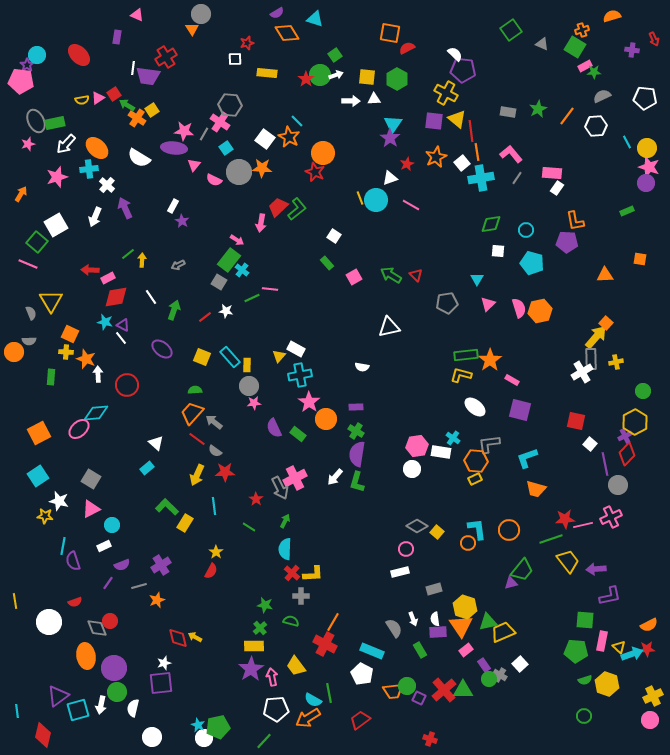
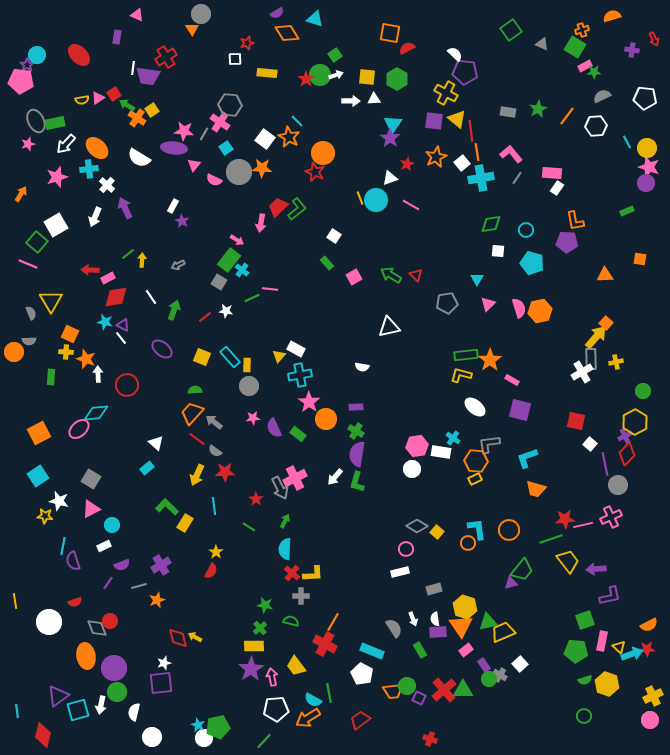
purple pentagon at (463, 70): moved 2 px right, 2 px down
pink star at (254, 403): moved 1 px left, 15 px down
green square at (585, 620): rotated 24 degrees counterclockwise
white semicircle at (133, 708): moved 1 px right, 4 px down
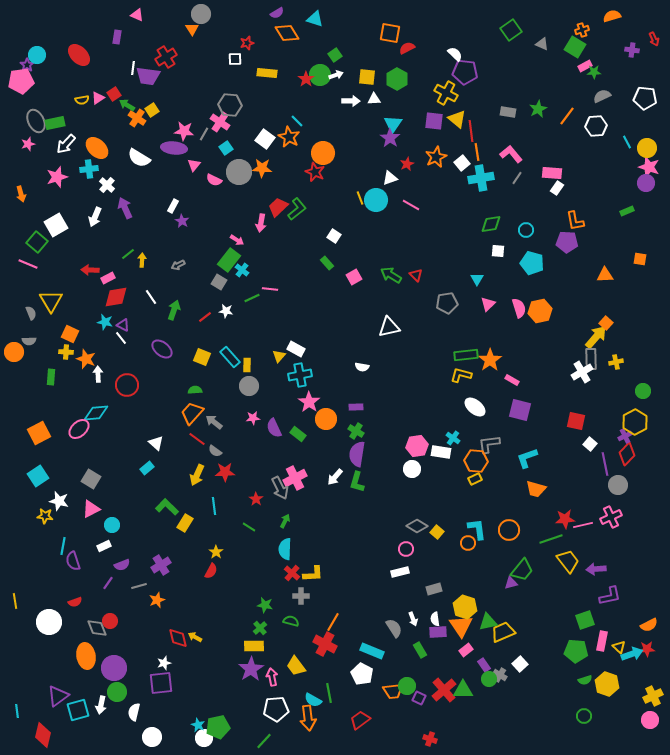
pink pentagon at (21, 81): rotated 15 degrees counterclockwise
orange arrow at (21, 194): rotated 133 degrees clockwise
orange arrow at (308, 718): rotated 65 degrees counterclockwise
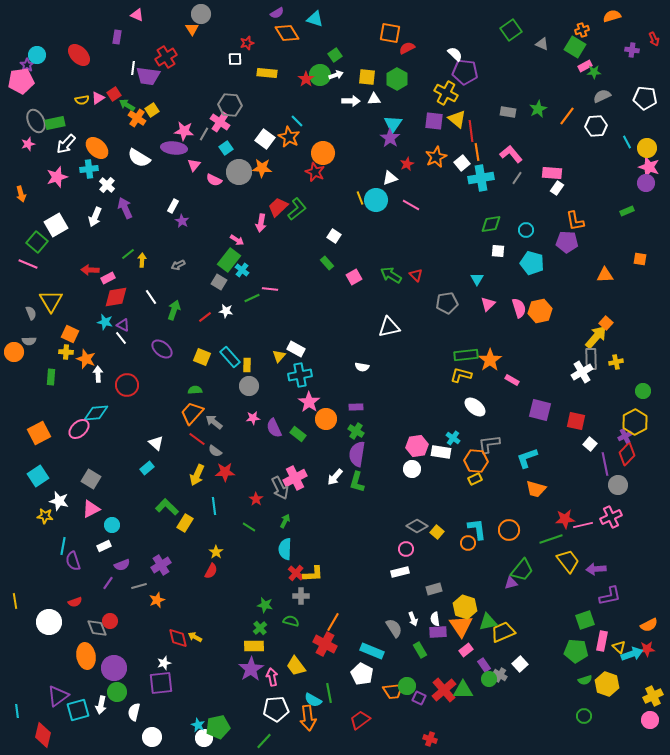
purple square at (520, 410): moved 20 px right
red cross at (292, 573): moved 4 px right
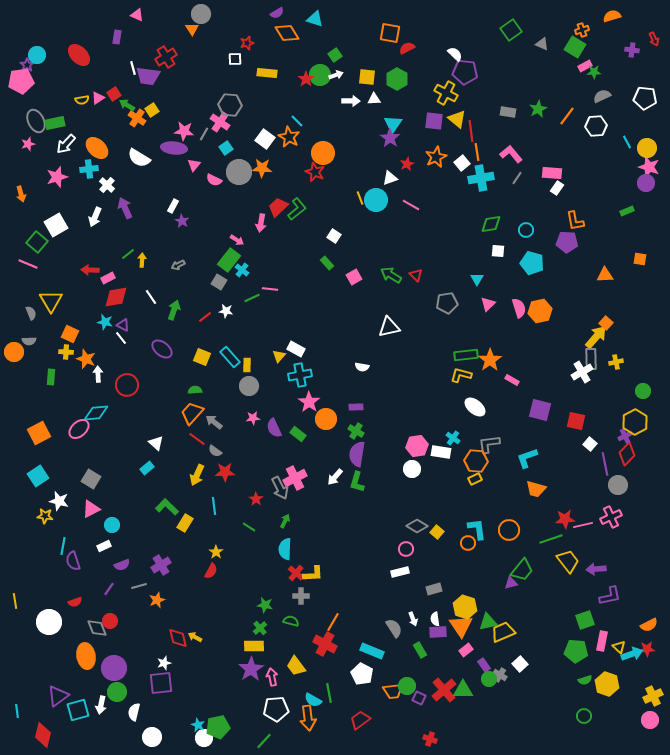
white line at (133, 68): rotated 24 degrees counterclockwise
purple line at (108, 583): moved 1 px right, 6 px down
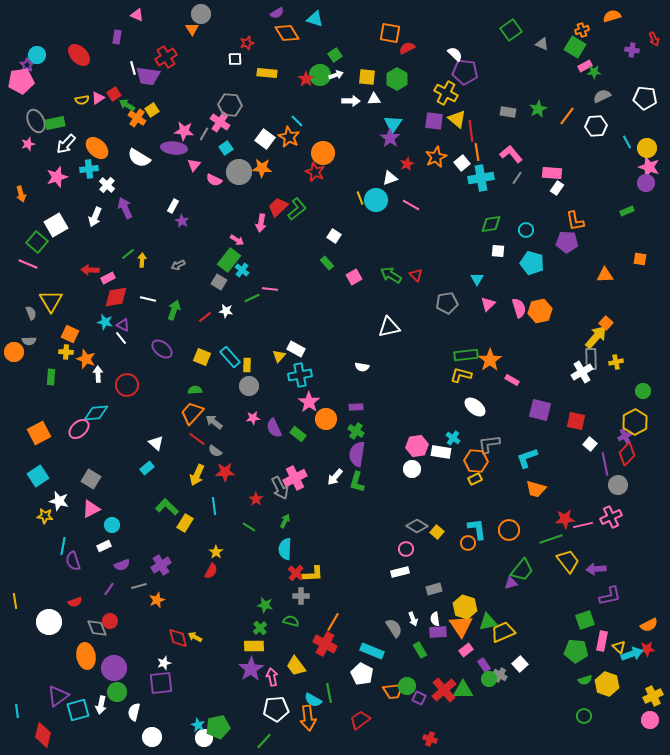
white line at (151, 297): moved 3 px left, 2 px down; rotated 42 degrees counterclockwise
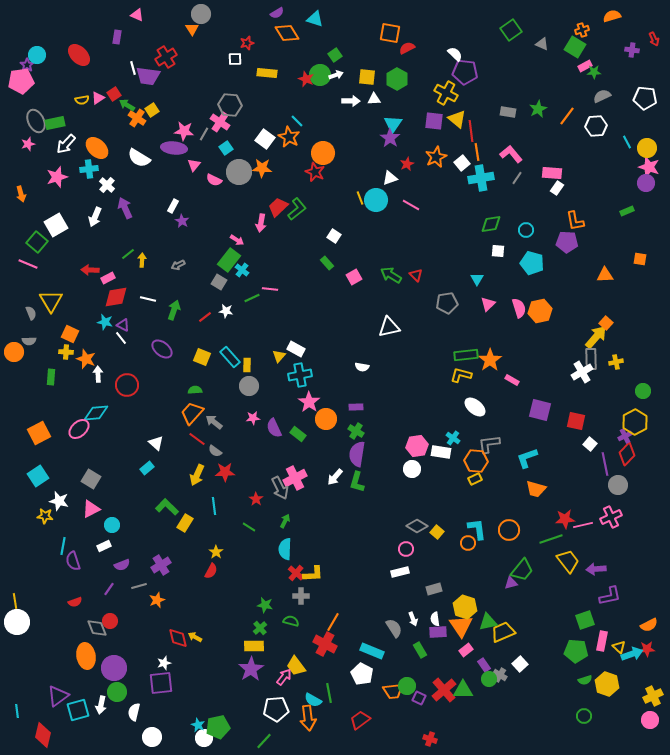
red star at (306, 79): rotated 14 degrees counterclockwise
white circle at (49, 622): moved 32 px left
pink arrow at (272, 677): moved 12 px right; rotated 48 degrees clockwise
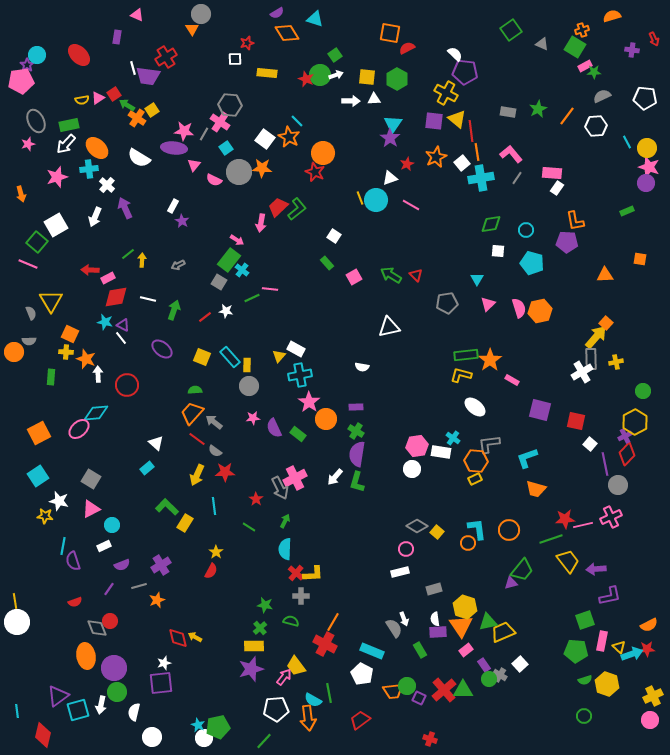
green rectangle at (55, 123): moved 14 px right, 2 px down
white arrow at (413, 619): moved 9 px left
purple star at (251, 669): rotated 15 degrees clockwise
